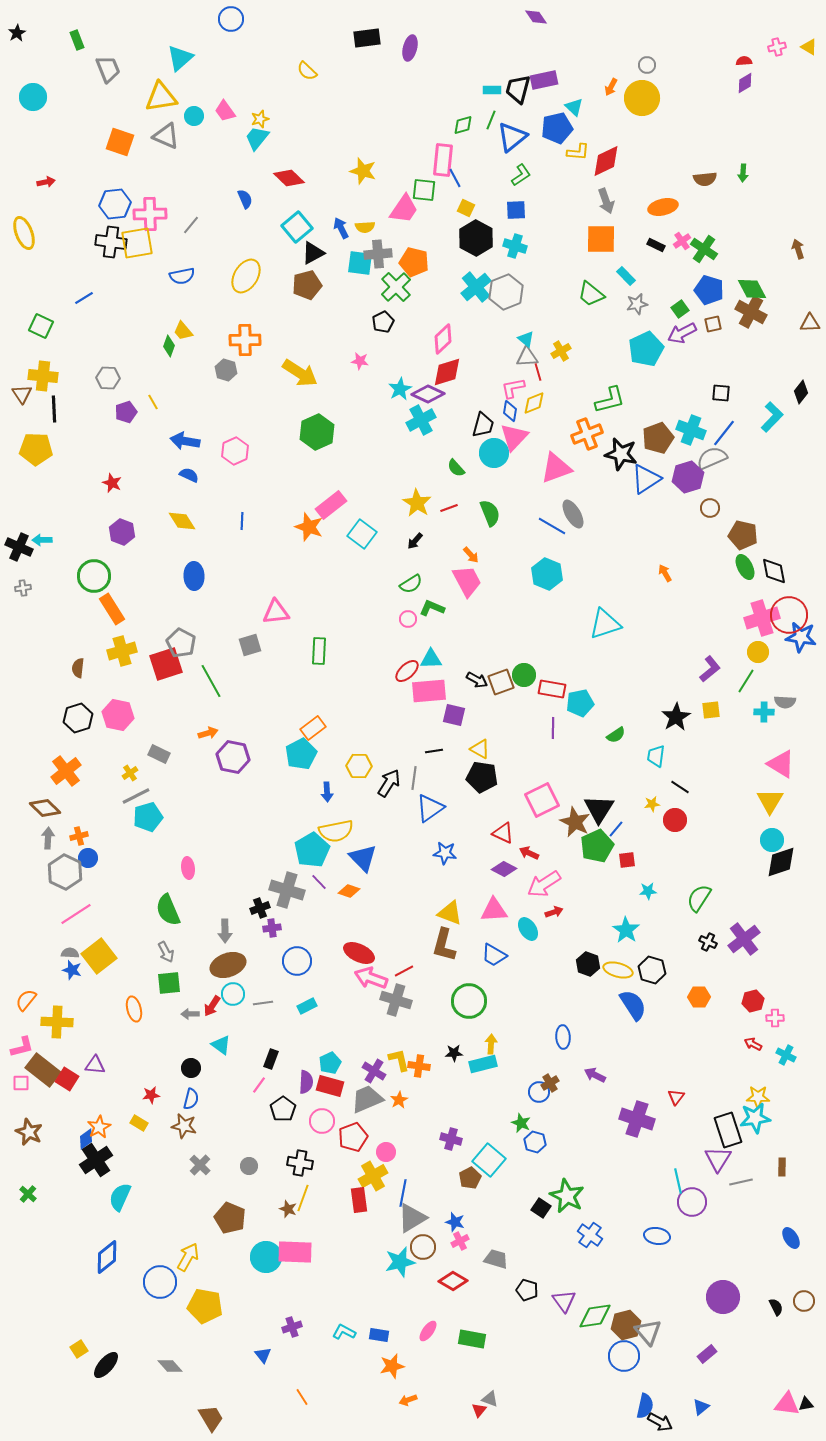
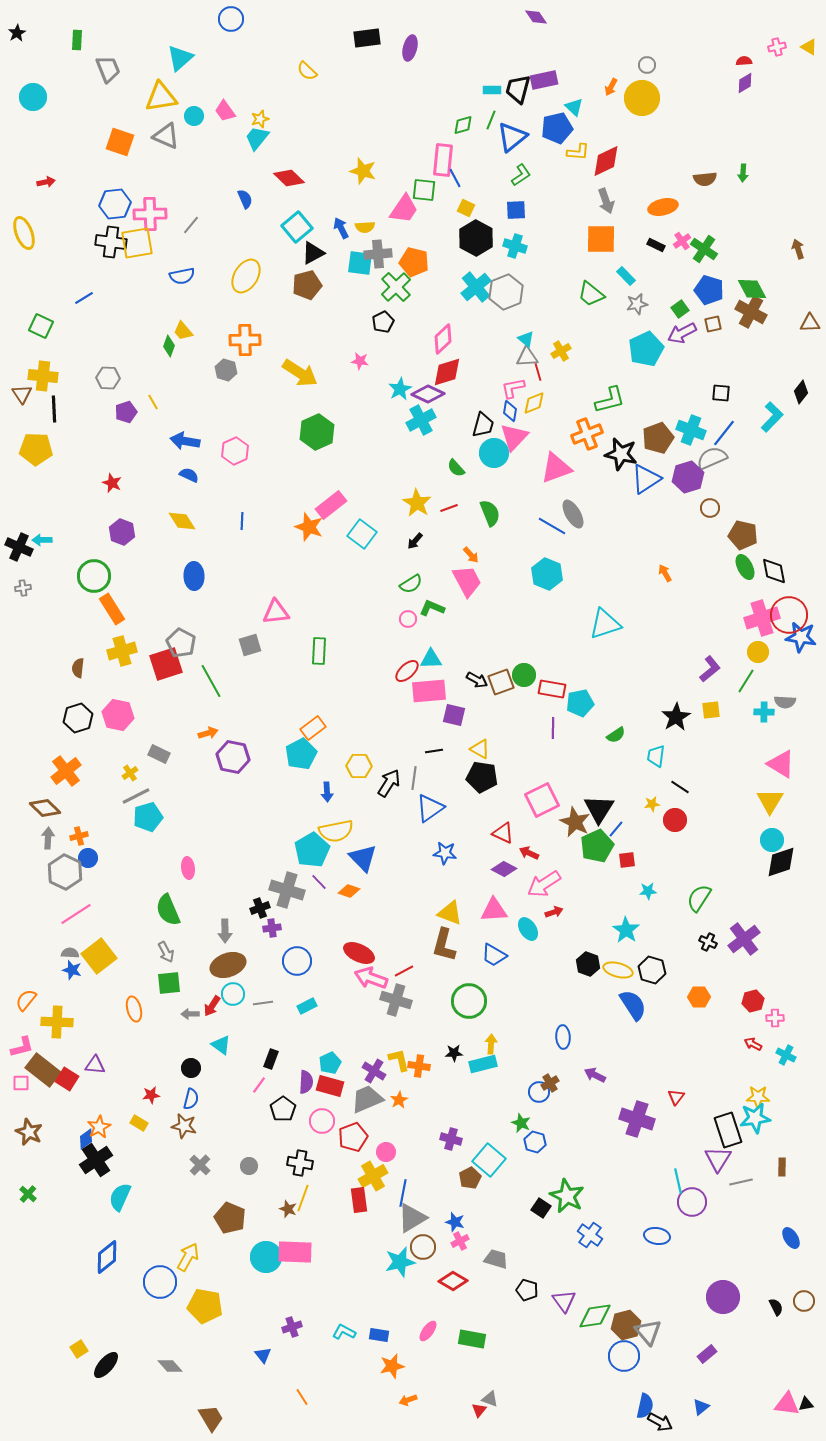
green rectangle at (77, 40): rotated 24 degrees clockwise
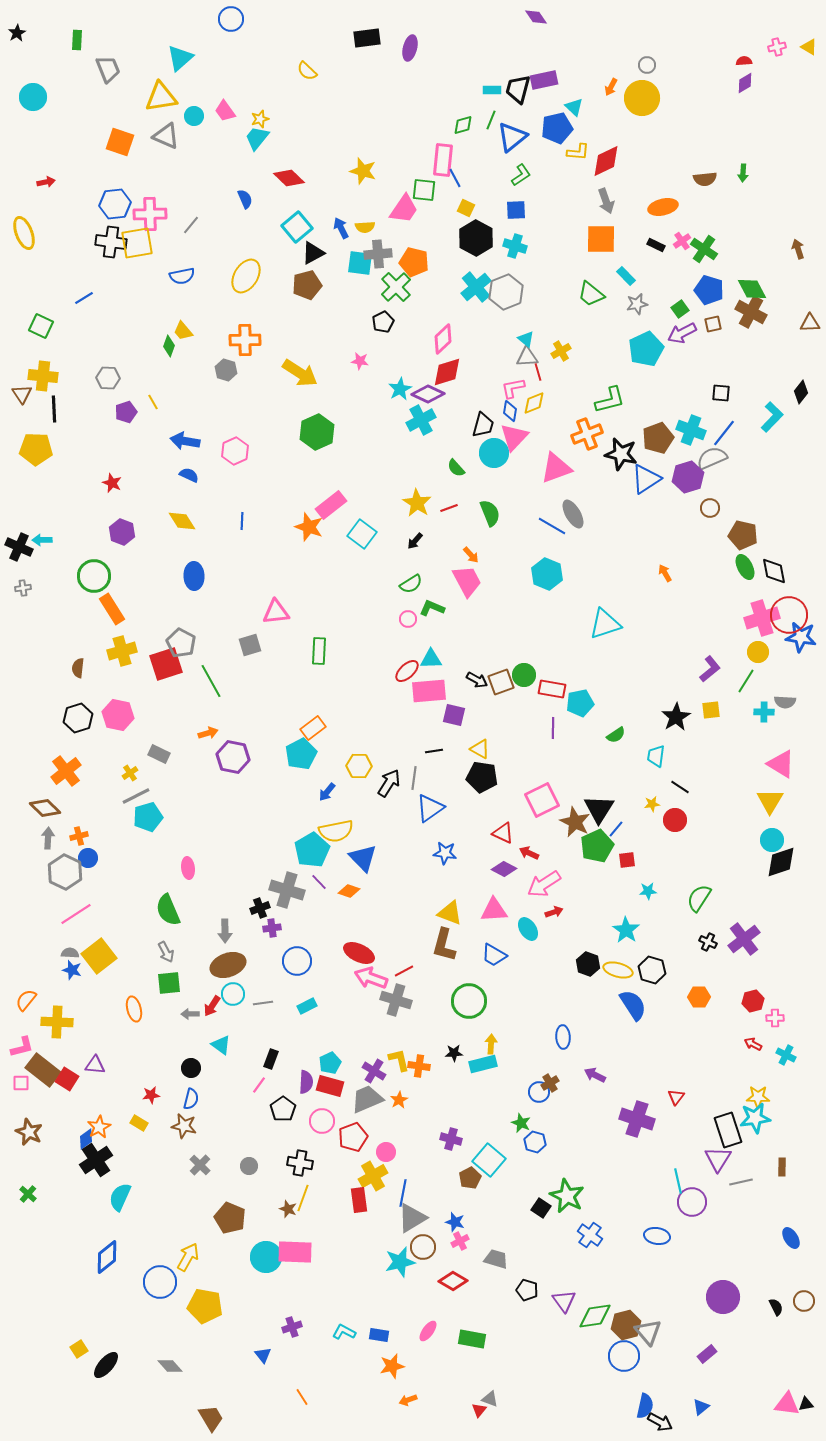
blue arrow at (327, 792): rotated 42 degrees clockwise
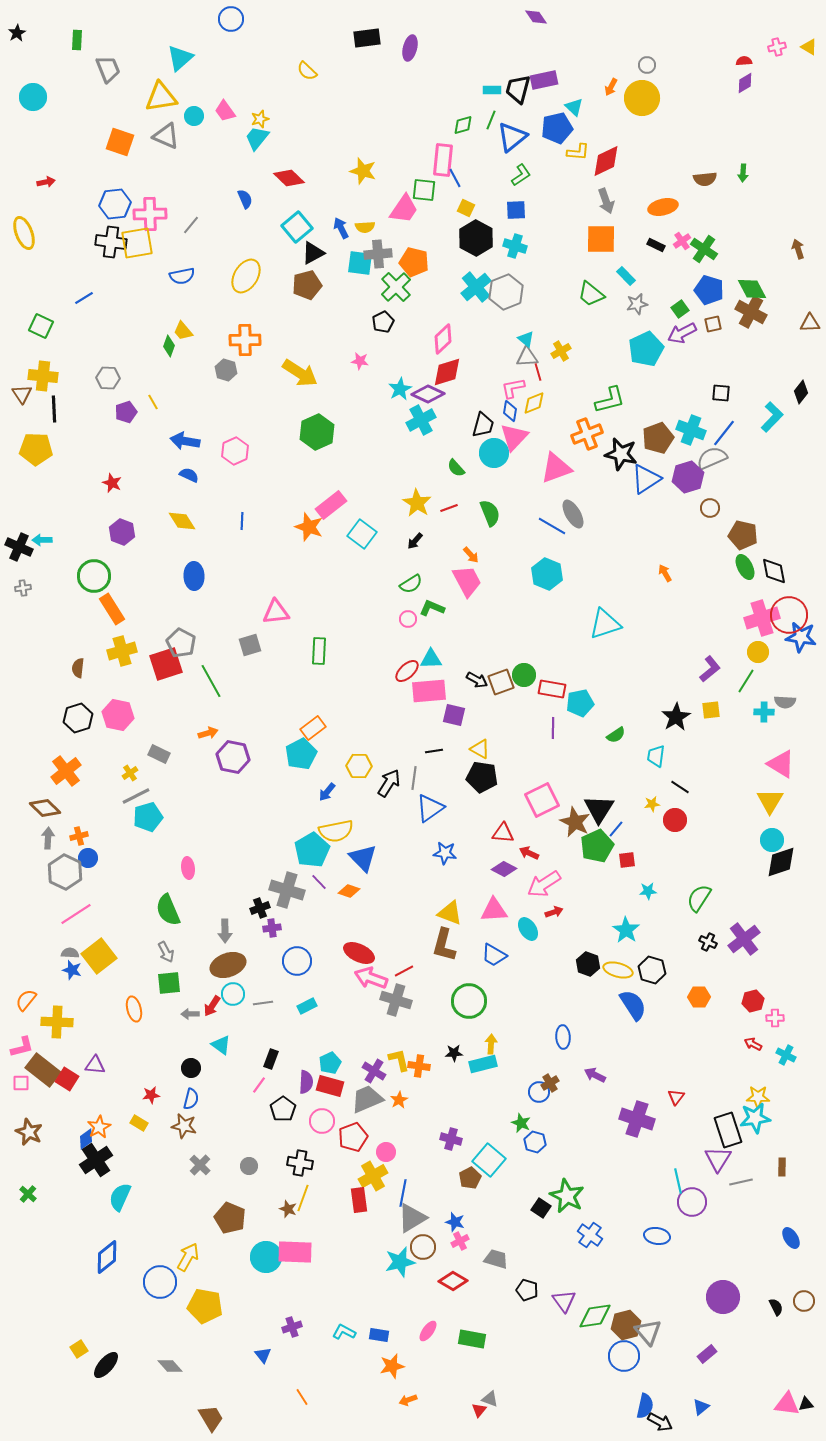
red triangle at (503, 833): rotated 20 degrees counterclockwise
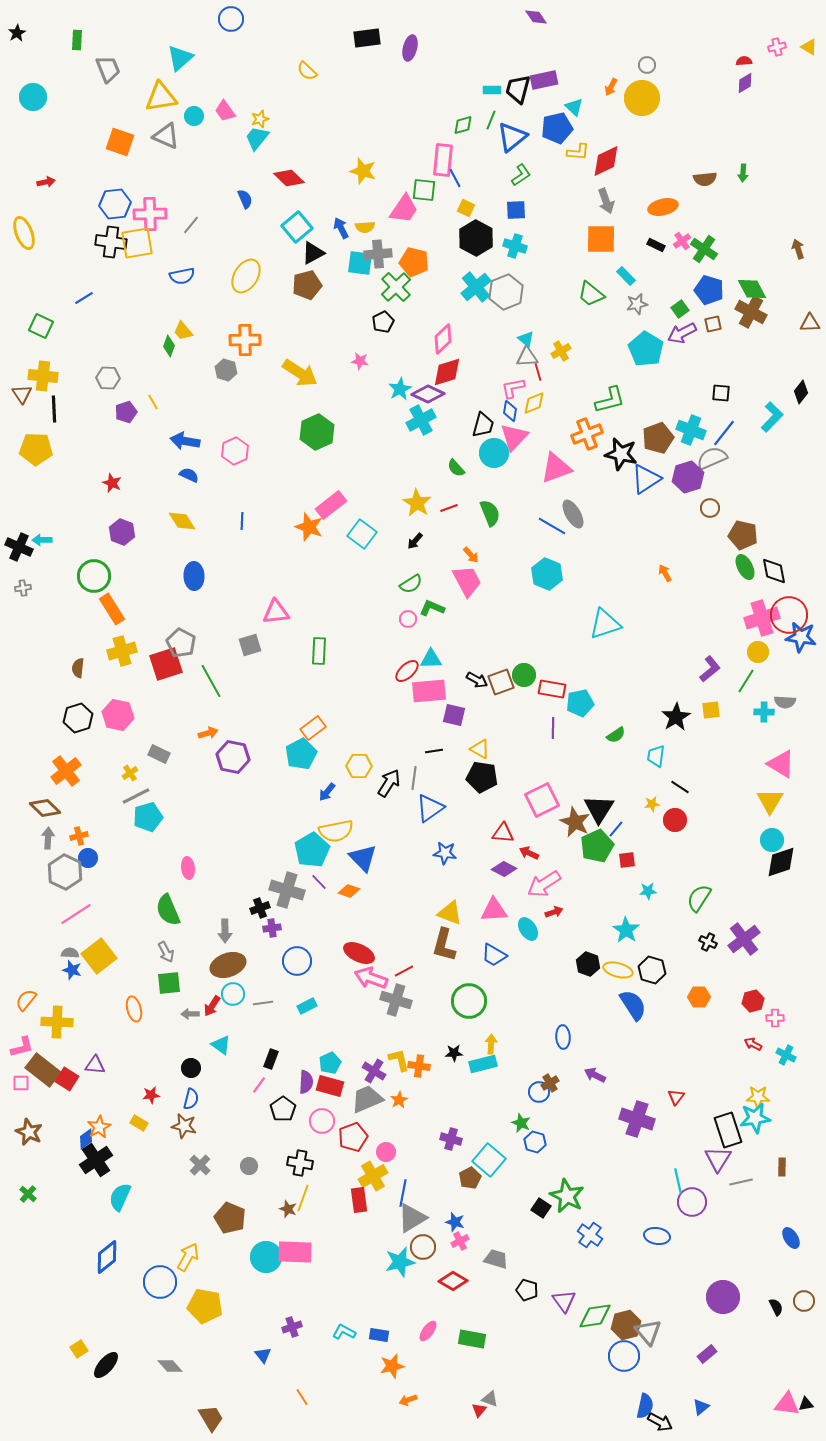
cyan pentagon at (646, 349): rotated 16 degrees counterclockwise
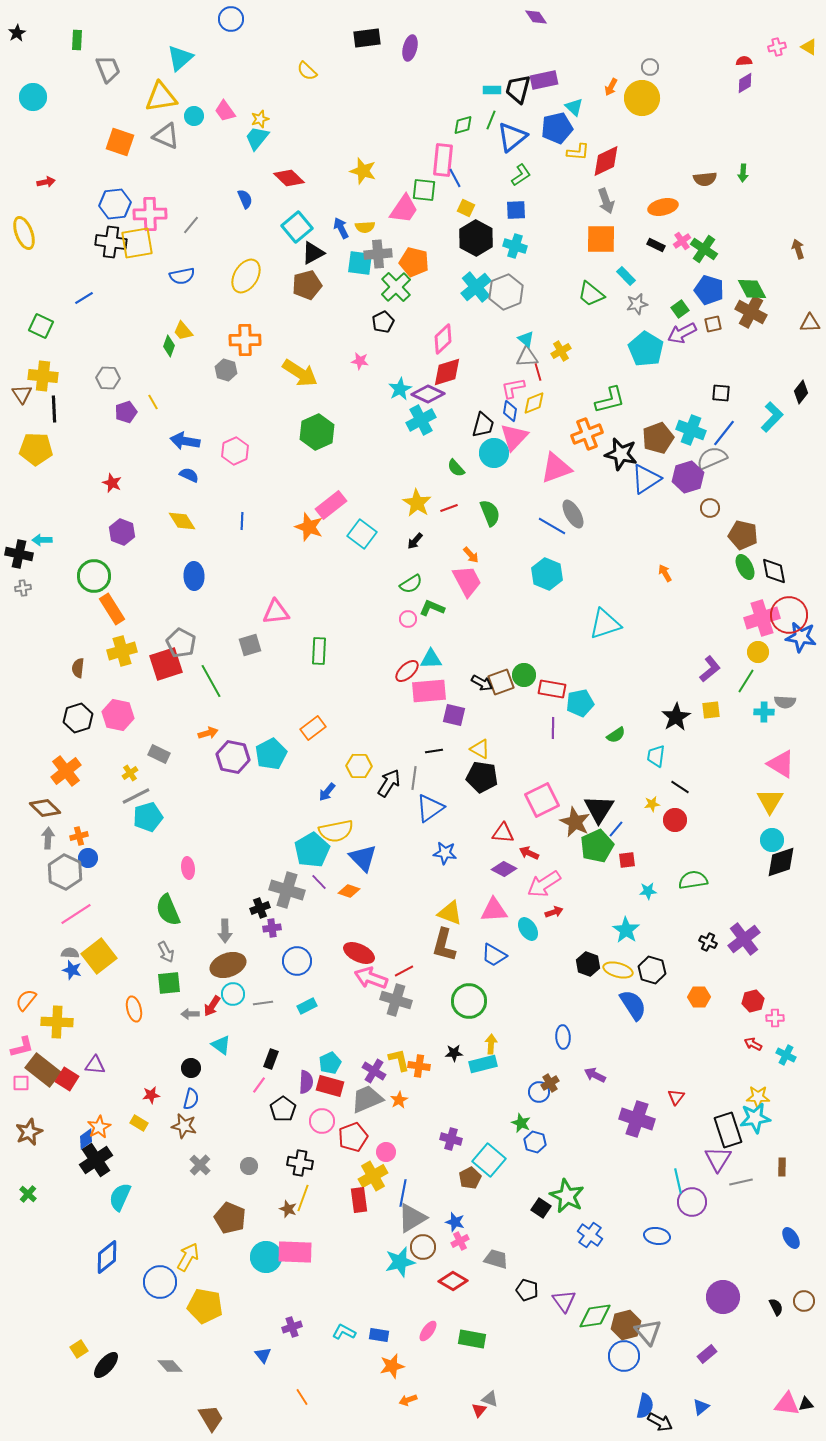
gray circle at (647, 65): moved 3 px right, 2 px down
black cross at (19, 547): moved 7 px down; rotated 12 degrees counterclockwise
black arrow at (477, 680): moved 5 px right, 3 px down
cyan pentagon at (301, 754): moved 30 px left
green semicircle at (699, 898): moved 6 px left, 18 px up; rotated 48 degrees clockwise
brown star at (29, 1132): rotated 24 degrees clockwise
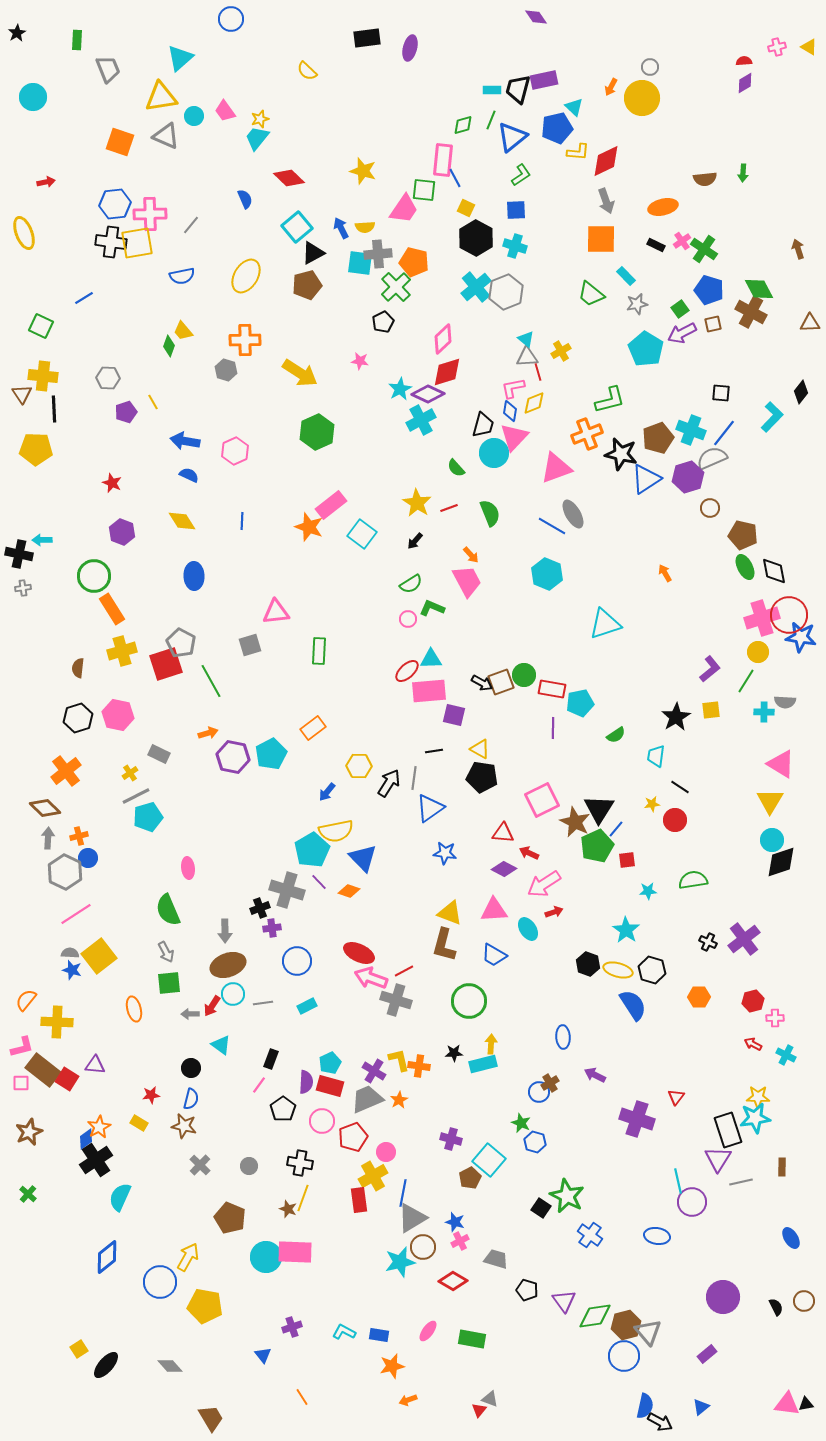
green diamond at (752, 289): moved 7 px right
